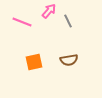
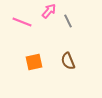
brown semicircle: moved 1 px left, 1 px down; rotated 78 degrees clockwise
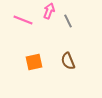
pink arrow: rotated 21 degrees counterclockwise
pink line: moved 1 px right, 2 px up
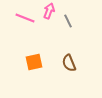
pink line: moved 2 px right, 2 px up
brown semicircle: moved 1 px right, 2 px down
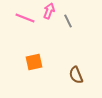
brown semicircle: moved 7 px right, 12 px down
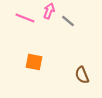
gray line: rotated 24 degrees counterclockwise
orange square: rotated 24 degrees clockwise
brown semicircle: moved 6 px right
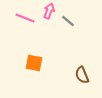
orange square: moved 1 px down
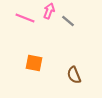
brown semicircle: moved 8 px left
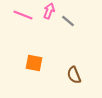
pink line: moved 2 px left, 3 px up
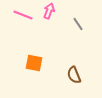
gray line: moved 10 px right, 3 px down; rotated 16 degrees clockwise
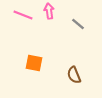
pink arrow: rotated 28 degrees counterclockwise
gray line: rotated 16 degrees counterclockwise
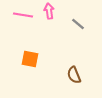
pink line: rotated 12 degrees counterclockwise
orange square: moved 4 px left, 4 px up
